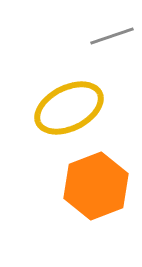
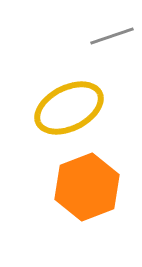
orange hexagon: moved 9 px left, 1 px down
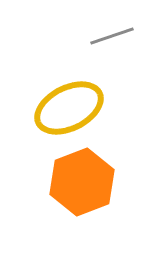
orange hexagon: moved 5 px left, 5 px up
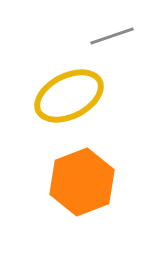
yellow ellipse: moved 12 px up
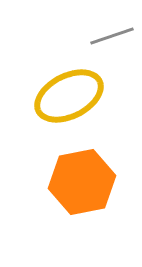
orange hexagon: rotated 10 degrees clockwise
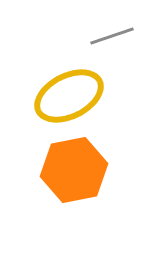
orange hexagon: moved 8 px left, 12 px up
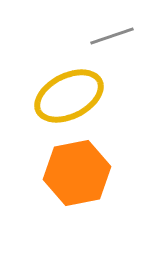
orange hexagon: moved 3 px right, 3 px down
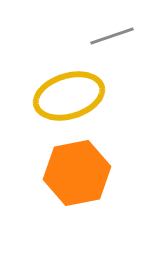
yellow ellipse: rotated 10 degrees clockwise
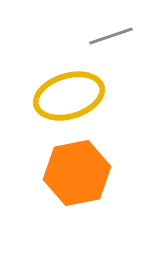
gray line: moved 1 px left
